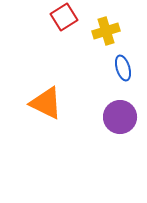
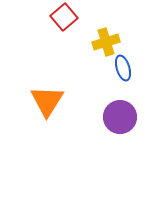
red square: rotated 8 degrees counterclockwise
yellow cross: moved 11 px down
orange triangle: moved 1 px right, 2 px up; rotated 36 degrees clockwise
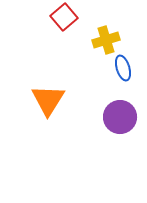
yellow cross: moved 2 px up
orange triangle: moved 1 px right, 1 px up
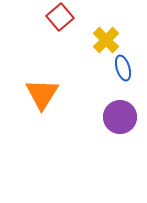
red square: moved 4 px left
yellow cross: rotated 28 degrees counterclockwise
orange triangle: moved 6 px left, 6 px up
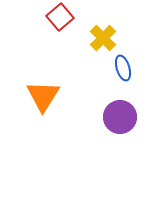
yellow cross: moved 3 px left, 2 px up
orange triangle: moved 1 px right, 2 px down
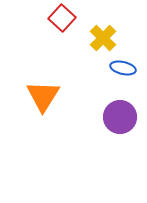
red square: moved 2 px right, 1 px down; rotated 8 degrees counterclockwise
blue ellipse: rotated 60 degrees counterclockwise
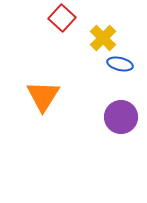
blue ellipse: moved 3 px left, 4 px up
purple circle: moved 1 px right
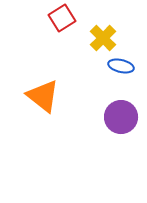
red square: rotated 16 degrees clockwise
blue ellipse: moved 1 px right, 2 px down
orange triangle: rotated 24 degrees counterclockwise
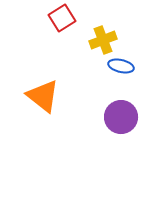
yellow cross: moved 2 px down; rotated 24 degrees clockwise
